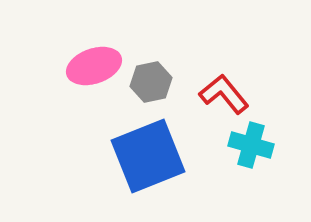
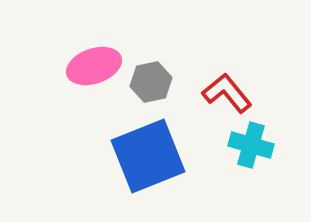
red L-shape: moved 3 px right, 1 px up
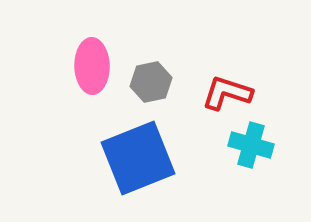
pink ellipse: moved 2 px left; rotated 72 degrees counterclockwise
red L-shape: rotated 33 degrees counterclockwise
blue square: moved 10 px left, 2 px down
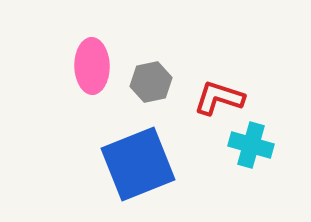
red L-shape: moved 8 px left, 5 px down
blue square: moved 6 px down
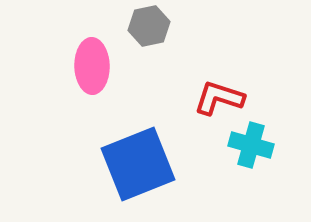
gray hexagon: moved 2 px left, 56 px up
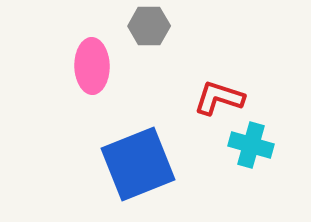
gray hexagon: rotated 12 degrees clockwise
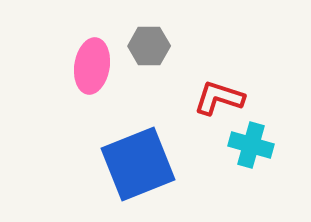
gray hexagon: moved 20 px down
pink ellipse: rotated 10 degrees clockwise
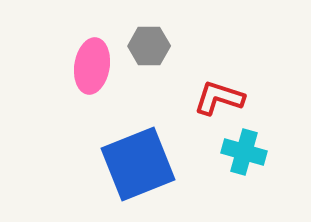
cyan cross: moved 7 px left, 7 px down
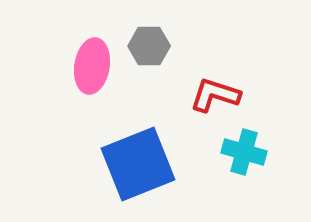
red L-shape: moved 4 px left, 3 px up
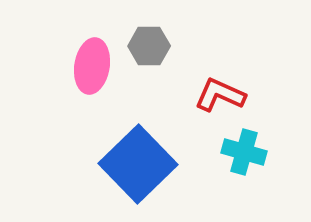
red L-shape: moved 5 px right; rotated 6 degrees clockwise
blue square: rotated 22 degrees counterclockwise
